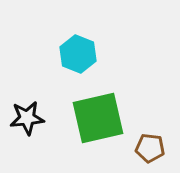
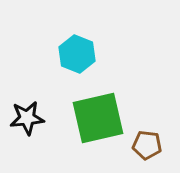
cyan hexagon: moved 1 px left
brown pentagon: moved 3 px left, 3 px up
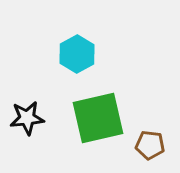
cyan hexagon: rotated 9 degrees clockwise
brown pentagon: moved 3 px right
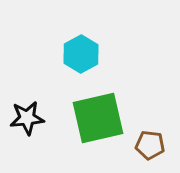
cyan hexagon: moved 4 px right
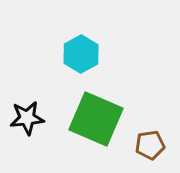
green square: moved 2 px left, 1 px down; rotated 36 degrees clockwise
brown pentagon: rotated 16 degrees counterclockwise
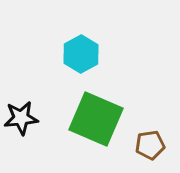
black star: moved 6 px left
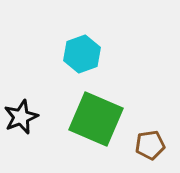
cyan hexagon: moved 1 px right; rotated 9 degrees clockwise
black star: moved 1 px up; rotated 16 degrees counterclockwise
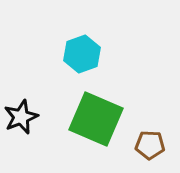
brown pentagon: rotated 12 degrees clockwise
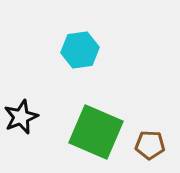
cyan hexagon: moved 2 px left, 4 px up; rotated 12 degrees clockwise
green square: moved 13 px down
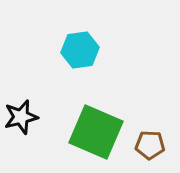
black star: rotated 8 degrees clockwise
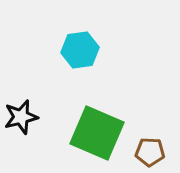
green square: moved 1 px right, 1 px down
brown pentagon: moved 7 px down
